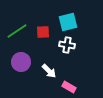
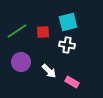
pink rectangle: moved 3 px right, 5 px up
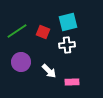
red square: rotated 24 degrees clockwise
white cross: rotated 14 degrees counterclockwise
pink rectangle: rotated 32 degrees counterclockwise
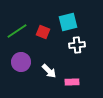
white cross: moved 10 px right
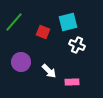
green line: moved 3 px left, 9 px up; rotated 15 degrees counterclockwise
white cross: rotated 28 degrees clockwise
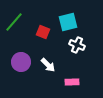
white arrow: moved 1 px left, 6 px up
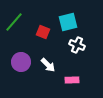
pink rectangle: moved 2 px up
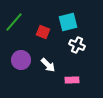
purple circle: moved 2 px up
